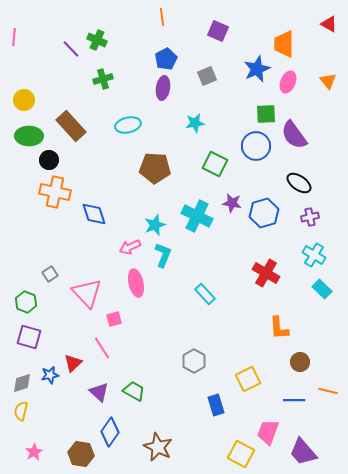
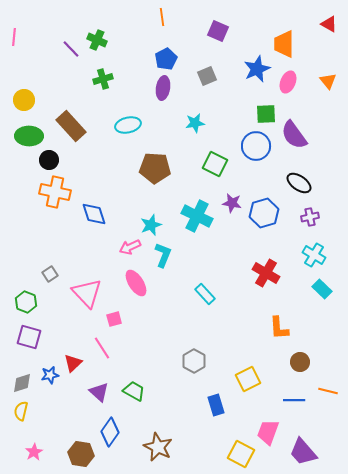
cyan star at (155, 225): moved 4 px left
pink ellipse at (136, 283): rotated 20 degrees counterclockwise
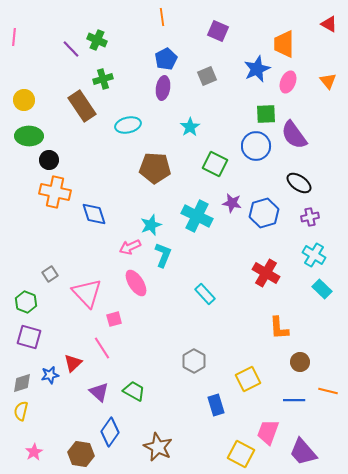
cyan star at (195, 123): moved 5 px left, 4 px down; rotated 24 degrees counterclockwise
brown rectangle at (71, 126): moved 11 px right, 20 px up; rotated 8 degrees clockwise
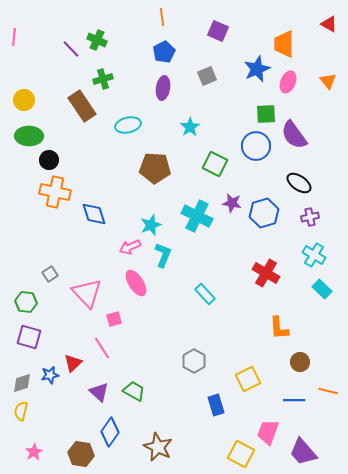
blue pentagon at (166, 59): moved 2 px left, 7 px up
green hexagon at (26, 302): rotated 15 degrees counterclockwise
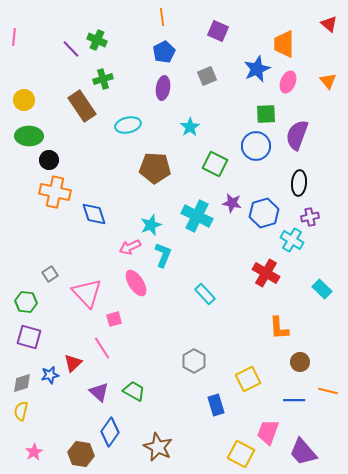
red triangle at (329, 24): rotated 12 degrees clockwise
purple semicircle at (294, 135): moved 3 px right; rotated 56 degrees clockwise
black ellipse at (299, 183): rotated 60 degrees clockwise
cyan cross at (314, 255): moved 22 px left, 15 px up
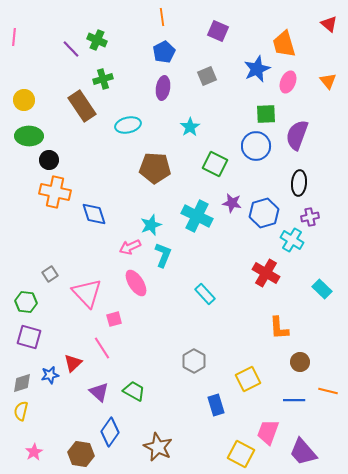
orange trapezoid at (284, 44): rotated 16 degrees counterclockwise
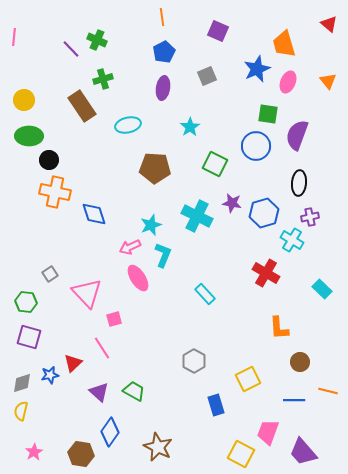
green square at (266, 114): moved 2 px right; rotated 10 degrees clockwise
pink ellipse at (136, 283): moved 2 px right, 5 px up
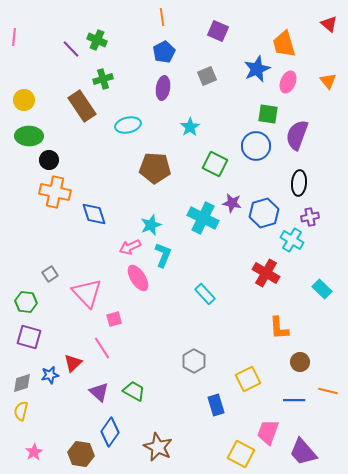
cyan cross at (197, 216): moved 6 px right, 2 px down
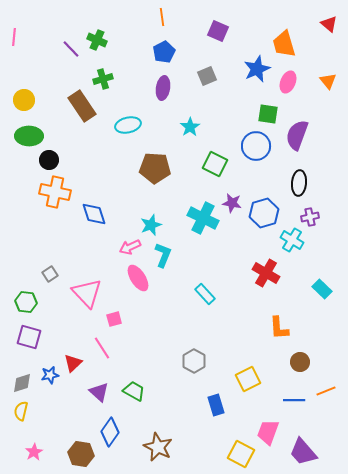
orange line at (328, 391): moved 2 px left; rotated 36 degrees counterclockwise
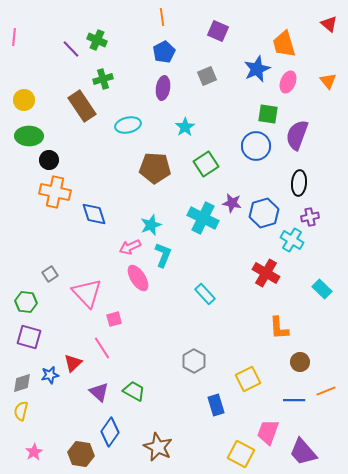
cyan star at (190, 127): moved 5 px left
green square at (215, 164): moved 9 px left; rotated 30 degrees clockwise
